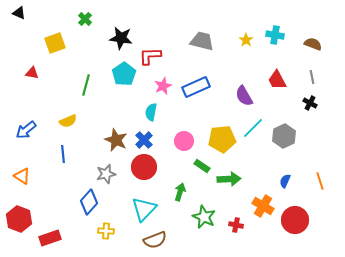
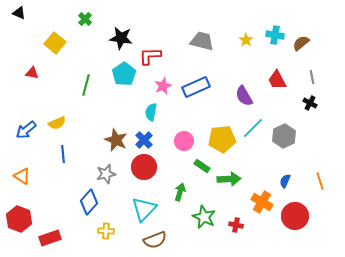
yellow square at (55, 43): rotated 30 degrees counterclockwise
brown semicircle at (313, 44): moved 12 px left, 1 px up; rotated 60 degrees counterclockwise
yellow semicircle at (68, 121): moved 11 px left, 2 px down
orange cross at (263, 206): moved 1 px left, 4 px up
red circle at (295, 220): moved 4 px up
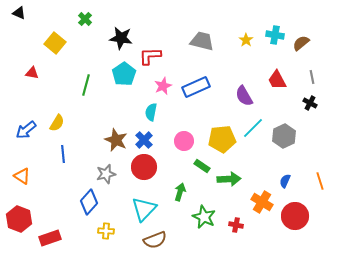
yellow semicircle at (57, 123): rotated 36 degrees counterclockwise
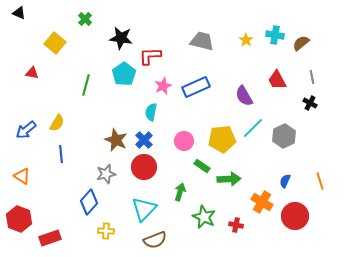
blue line at (63, 154): moved 2 px left
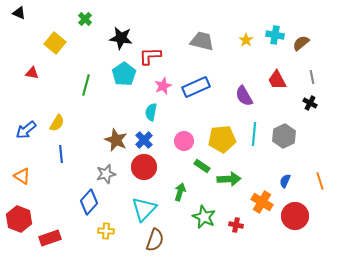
cyan line at (253, 128): moved 1 px right, 6 px down; rotated 40 degrees counterclockwise
brown semicircle at (155, 240): rotated 50 degrees counterclockwise
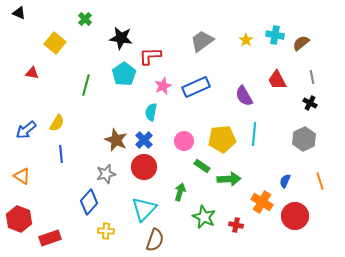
gray trapezoid at (202, 41): rotated 50 degrees counterclockwise
gray hexagon at (284, 136): moved 20 px right, 3 px down
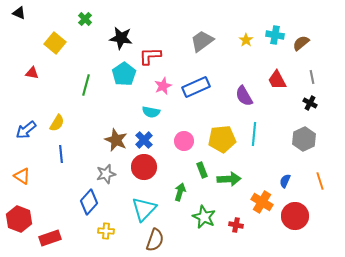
cyan semicircle at (151, 112): rotated 90 degrees counterclockwise
green rectangle at (202, 166): moved 4 px down; rotated 35 degrees clockwise
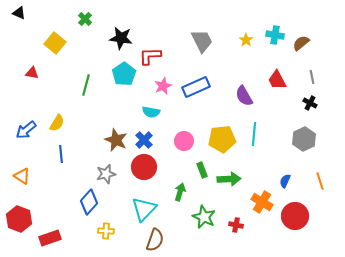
gray trapezoid at (202, 41): rotated 100 degrees clockwise
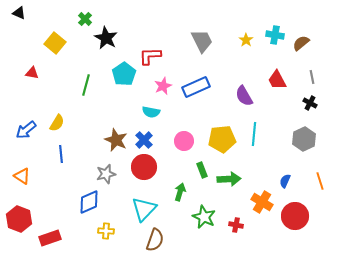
black star at (121, 38): moved 15 px left; rotated 20 degrees clockwise
blue diamond at (89, 202): rotated 25 degrees clockwise
